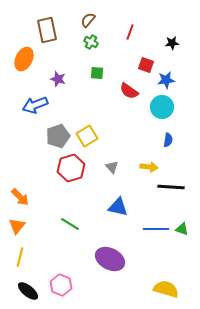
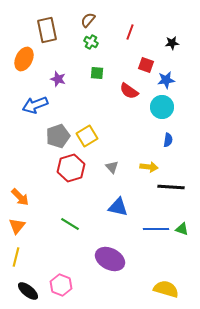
yellow line: moved 4 px left
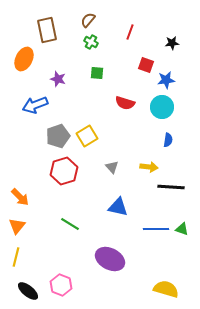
red semicircle: moved 4 px left, 12 px down; rotated 18 degrees counterclockwise
red hexagon: moved 7 px left, 3 px down
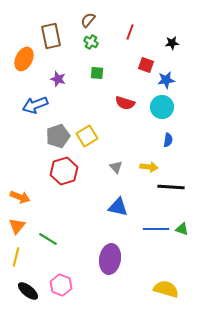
brown rectangle: moved 4 px right, 6 px down
gray triangle: moved 4 px right
orange arrow: rotated 24 degrees counterclockwise
green line: moved 22 px left, 15 px down
purple ellipse: rotated 72 degrees clockwise
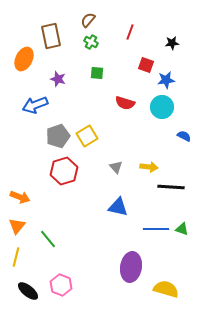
blue semicircle: moved 16 px right, 4 px up; rotated 72 degrees counterclockwise
green line: rotated 18 degrees clockwise
purple ellipse: moved 21 px right, 8 px down
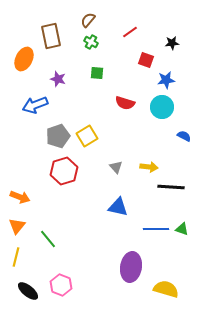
red line: rotated 35 degrees clockwise
red square: moved 5 px up
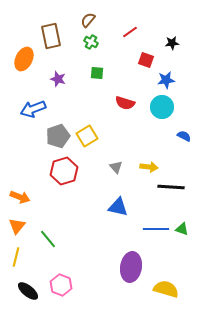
blue arrow: moved 2 px left, 4 px down
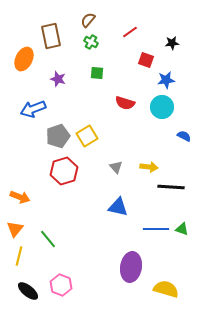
orange triangle: moved 2 px left, 3 px down
yellow line: moved 3 px right, 1 px up
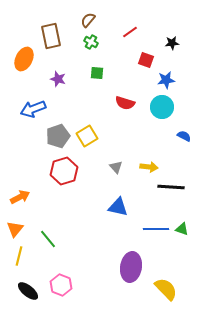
orange arrow: rotated 48 degrees counterclockwise
yellow semicircle: rotated 30 degrees clockwise
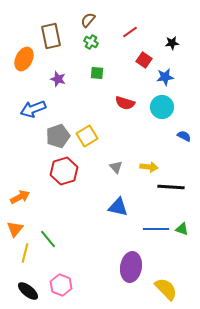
red square: moved 2 px left; rotated 14 degrees clockwise
blue star: moved 1 px left, 3 px up
yellow line: moved 6 px right, 3 px up
